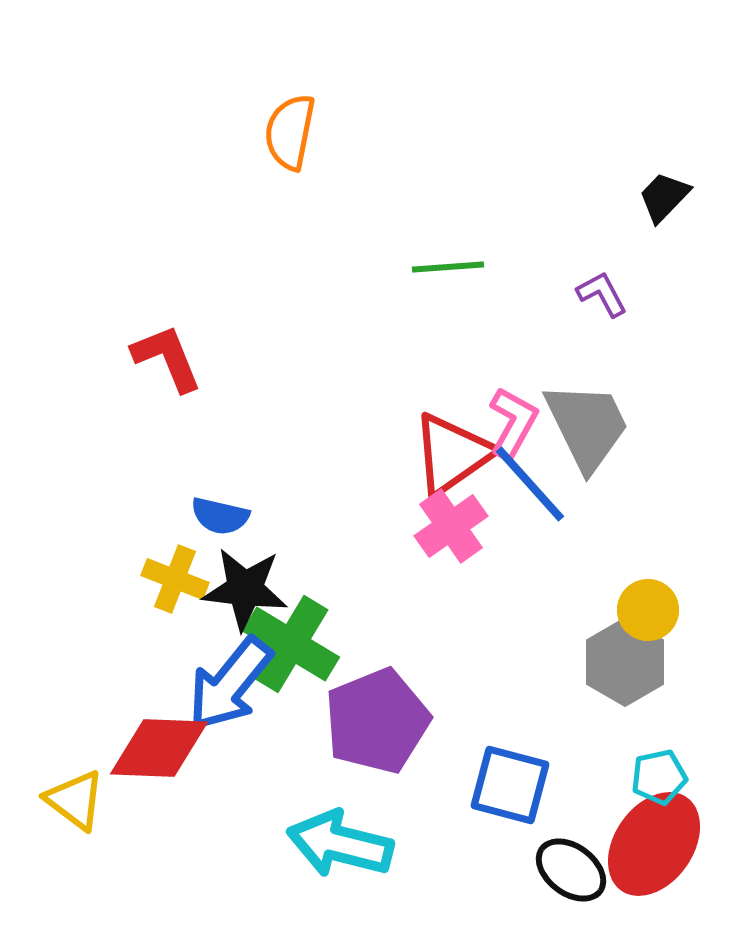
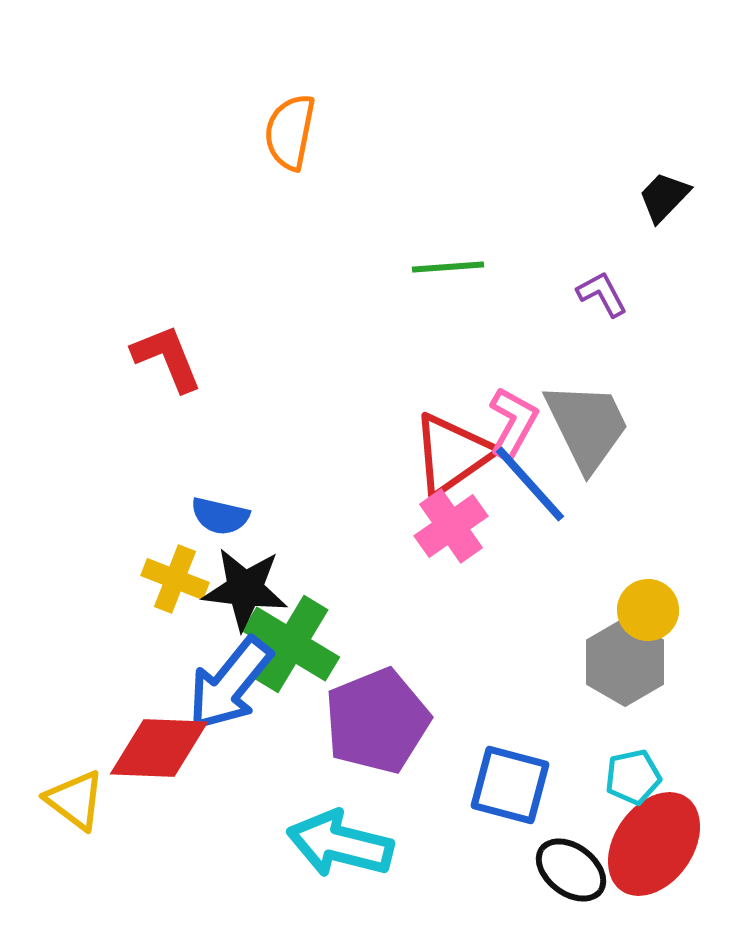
cyan pentagon: moved 26 px left
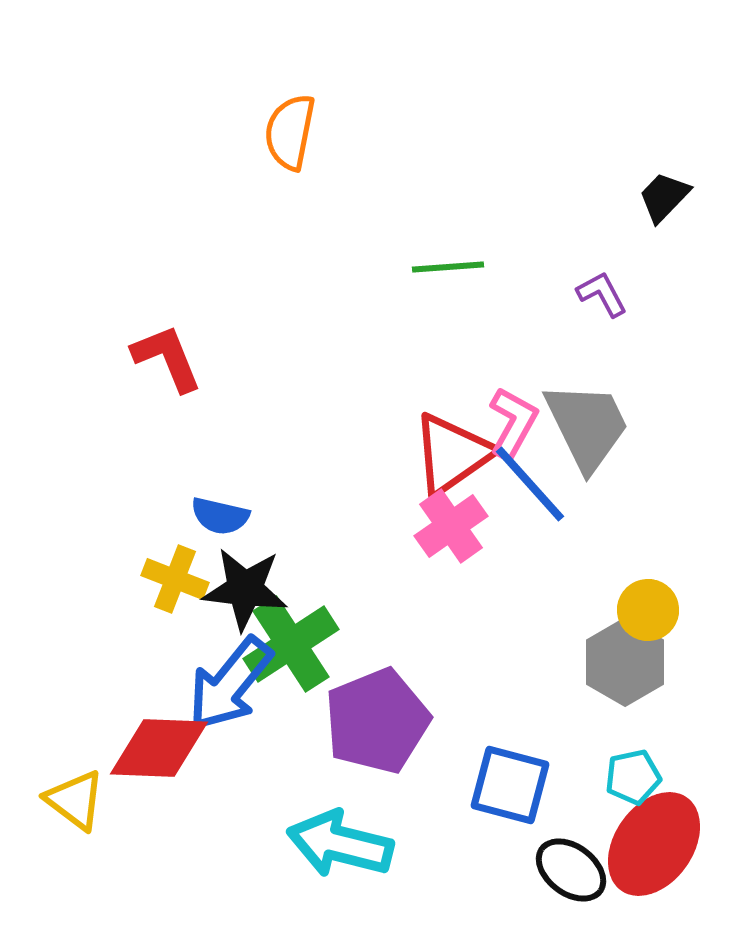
green cross: rotated 26 degrees clockwise
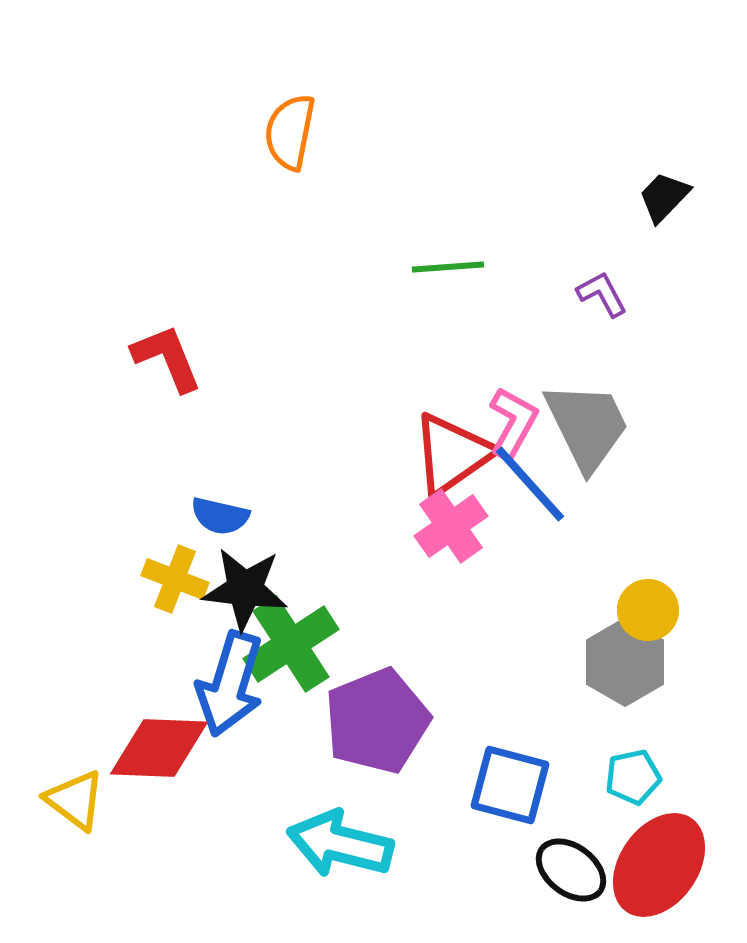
blue arrow: rotated 22 degrees counterclockwise
red ellipse: moved 5 px right, 21 px down
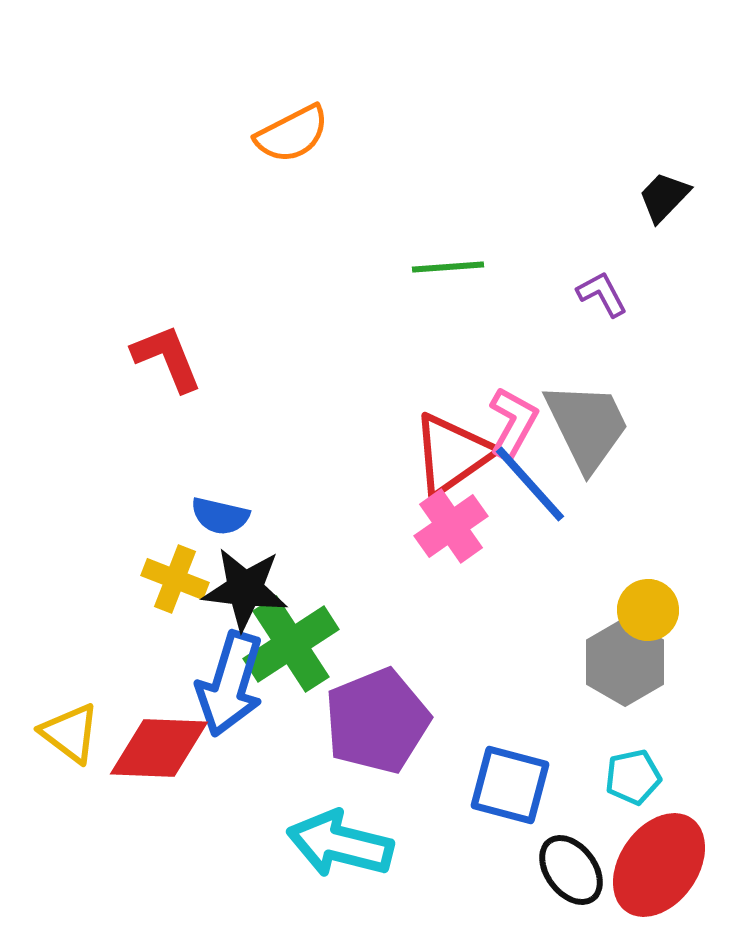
orange semicircle: moved 2 px right, 2 px down; rotated 128 degrees counterclockwise
yellow triangle: moved 5 px left, 67 px up
black ellipse: rotated 16 degrees clockwise
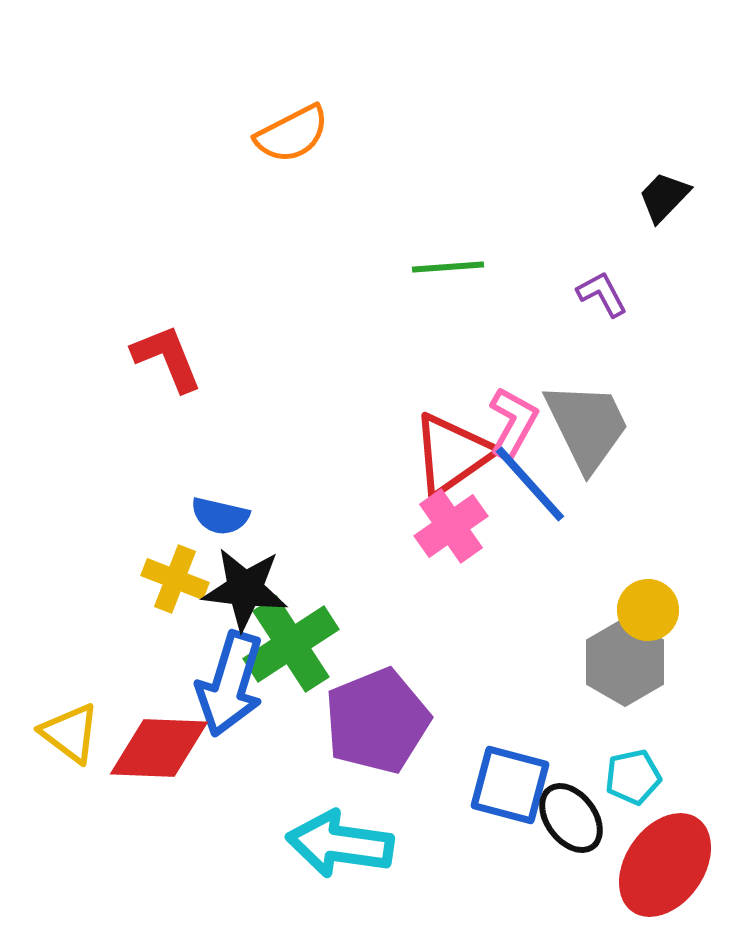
cyan arrow: rotated 6 degrees counterclockwise
red ellipse: moved 6 px right
black ellipse: moved 52 px up
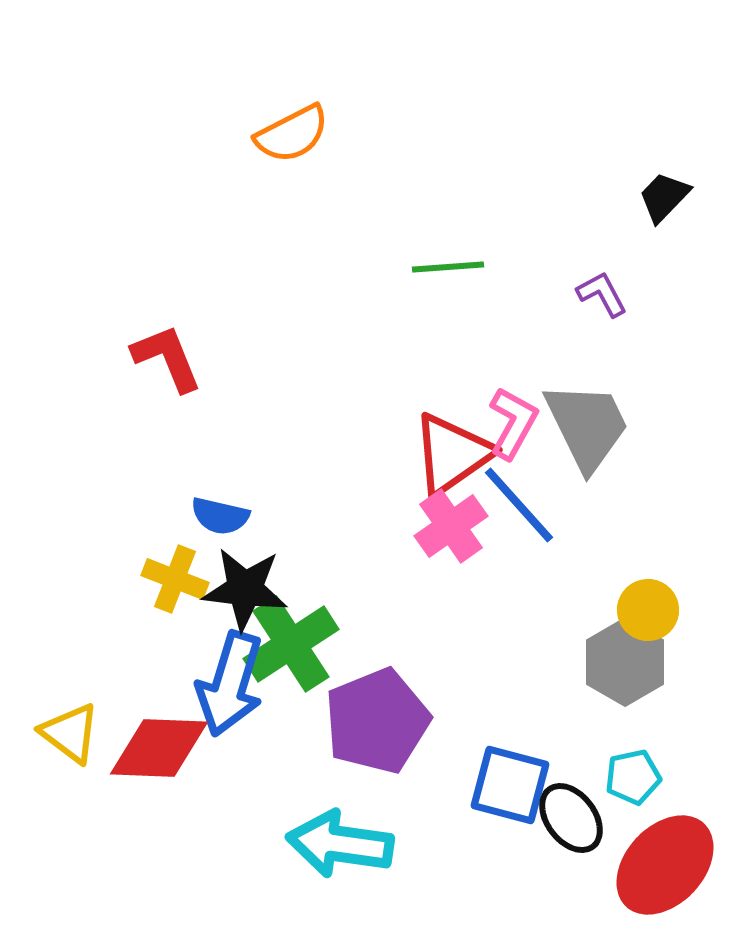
blue line: moved 11 px left, 21 px down
red ellipse: rotated 8 degrees clockwise
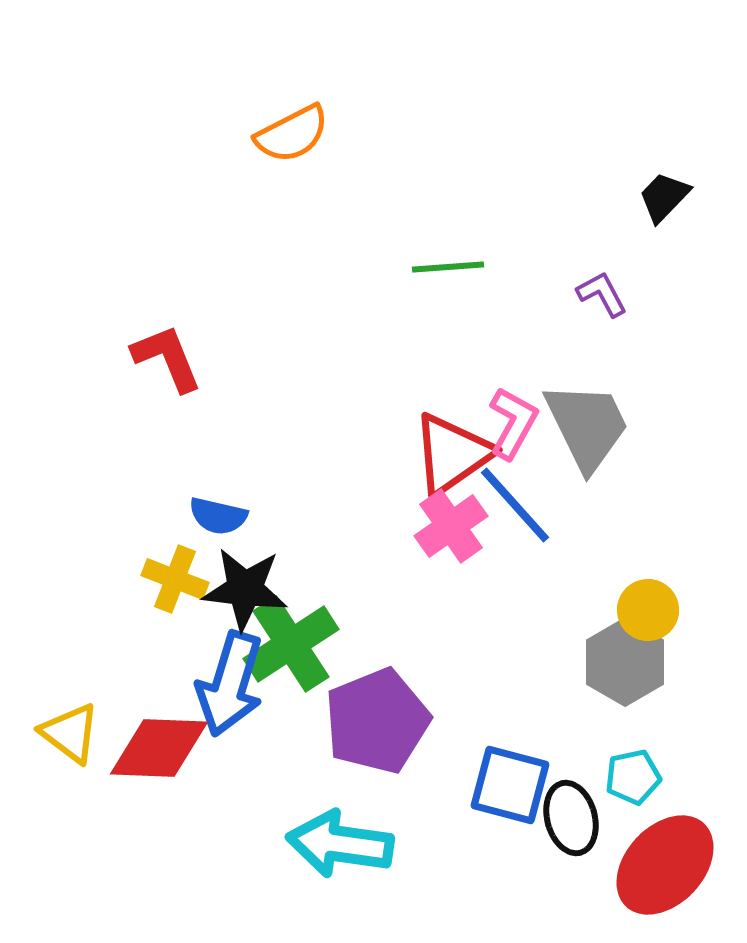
blue line: moved 4 px left
blue semicircle: moved 2 px left
black ellipse: rotated 22 degrees clockwise
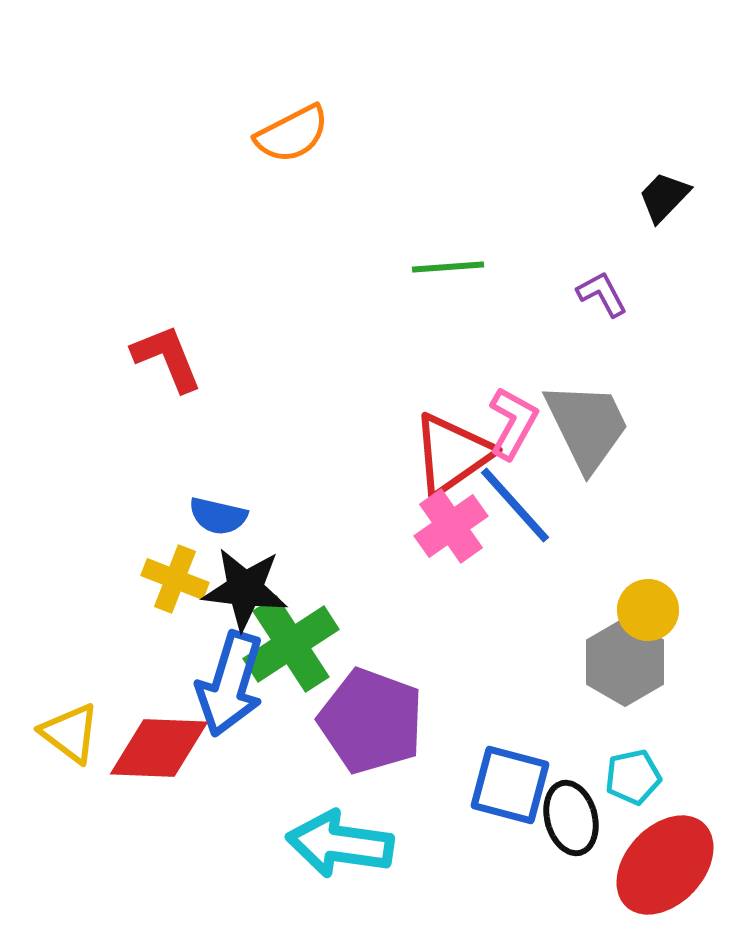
purple pentagon: moved 6 px left; rotated 30 degrees counterclockwise
